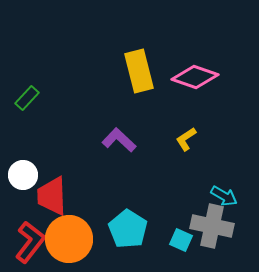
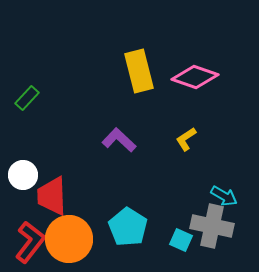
cyan pentagon: moved 2 px up
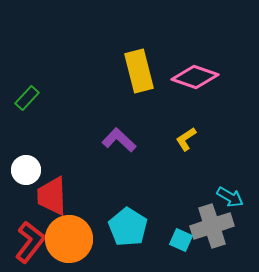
white circle: moved 3 px right, 5 px up
cyan arrow: moved 6 px right, 1 px down
gray cross: rotated 30 degrees counterclockwise
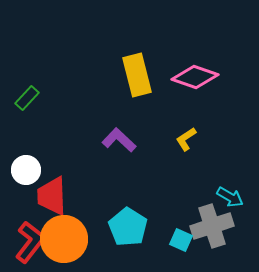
yellow rectangle: moved 2 px left, 4 px down
orange circle: moved 5 px left
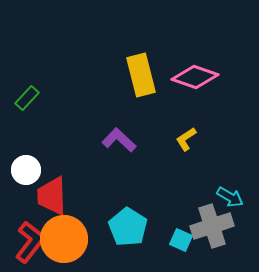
yellow rectangle: moved 4 px right
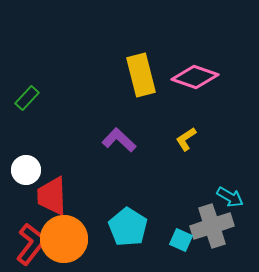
red L-shape: moved 1 px right, 2 px down
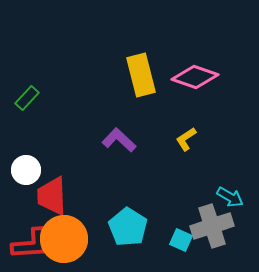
red L-shape: rotated 48 degrees clockwise
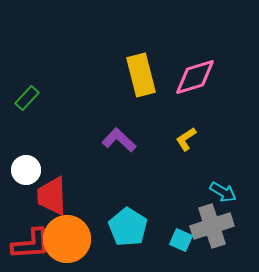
pink diamond: rotated 36 degrees counterclockwise
cyan arrow: moved 7 px left, 5 px up
orange circle: moved 3 px right
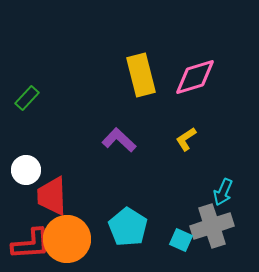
cyan arrow: rotated 84 degrees clockwise
